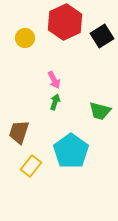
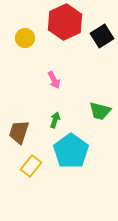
green arrow: moved 18 px down
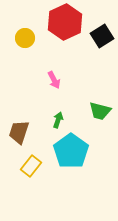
green arrow: moved 3 px right
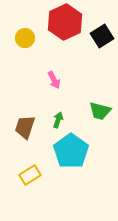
brown trapezoid: moved 6 px right, 5 px up
yellow rectangle: moved 1 px left, 9 px down; rotated 20 degrees clockwise
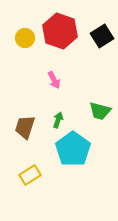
red hexagon: moved 5 px left, 9 px down; rotated 16 degrees counterclockwise
cyan pentagon: moved 2 px right, 2 px up
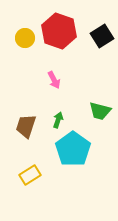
red hexagon: moved 1 px left
brown trapezoid: moved 1 px right, 1 px up
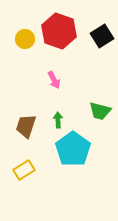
yellow circle: moved 1 px down
green arrow: rotated 21 degrees counterclockwise
yellow rectangle: moved 6 px left, 5 px up
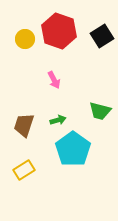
green arrow: rotated 77 degrees clockwise
brown trapezoid: moved 2 px left, 1 px up
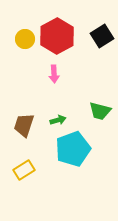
red hexagon: moved 2 px left, 5 px down; rotated 12 degrees clockwise
pink arrow: moved 6 px up; rotated 24 degrees clockwise
cyan pentagon: rotated 16 degrees clockwise
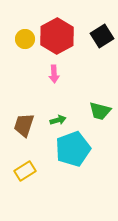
yellow rectangle: moved 1 px right, 1 px down
